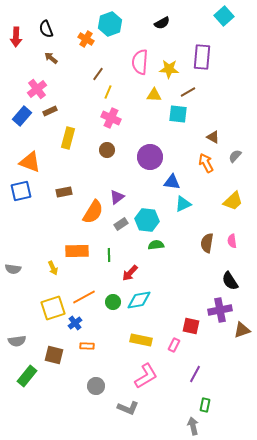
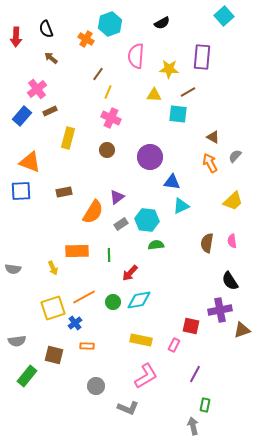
pink semicircle at (140, 62): moved 4 px left, 6 px up
orange arrow at (206, 163): moved 4 px right
blue square at (21, 191): rotated 10 degrees clockwise
cyan triangle at (183, 204): moved 2 px left, 2 px down
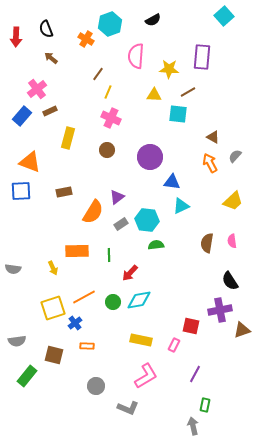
black semicircle at (162, 23): moved 9 px left, 3 px up
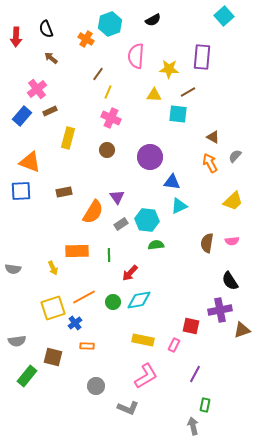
purple triangle at (117, 197): rotated 28 degrees counterclockwise
cyan triangle at (181, 206): moved 2 px left
pink semicircle at (232, 241): rotated 88 degrees counterclockwise
yellow rectangle at (141, 340): moved 2 px right
brown square at (54, 355): moved 1 px left, 2 px down
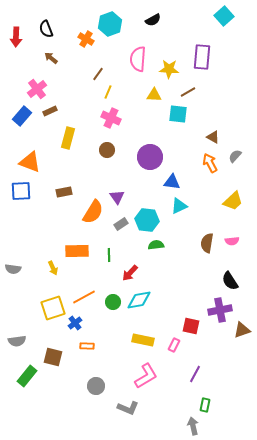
pink semicircle at (136, 56): moved 2 px right, 3 px down
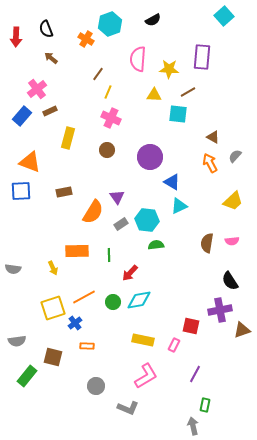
blue triangle at (172, 182): rotated 24 degrees clockwise
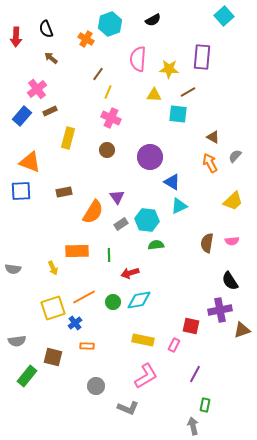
red arrow at (130, 273): rotated 30 degrees clockwise
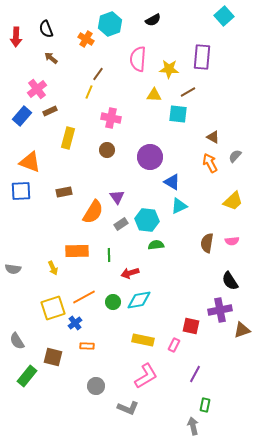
yellow line at (108, 92): moved 19 px left
pink cross at (111, 118): rotated 12 degrees counterclockwise
gray semicircle at (17, 341): rotated 66 degrees clockwise
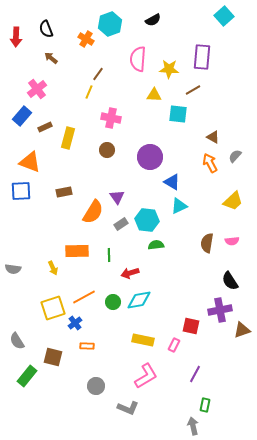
brown line at (188, 92): moved 5 px right, 2 px up
brown rectangle at (50, 111): moved 5 px left, 16 px down
